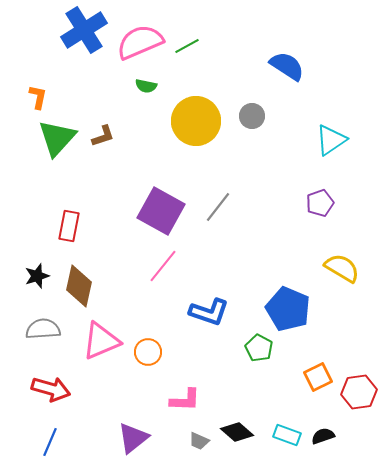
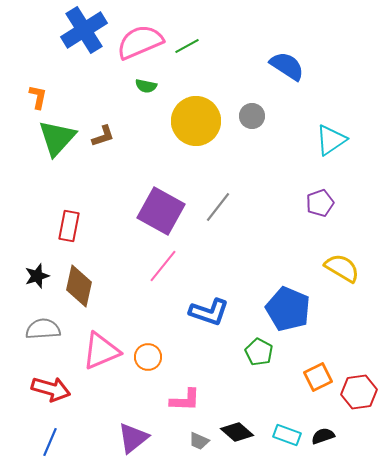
pink triangle: moved 10 px down
green pentagon: moved 4 px down
orange circle: moved 5 px down
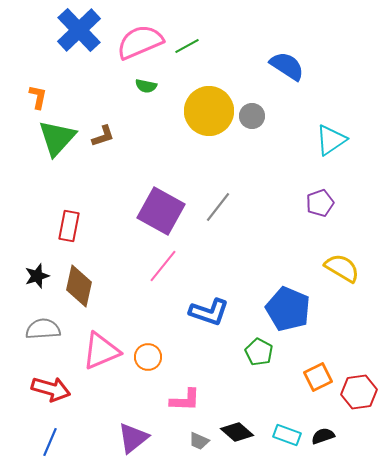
blue cross: moved 5 px left; rotated 12 degrees counterclockwise
yellow circle: moved 13 px right, 10 px up
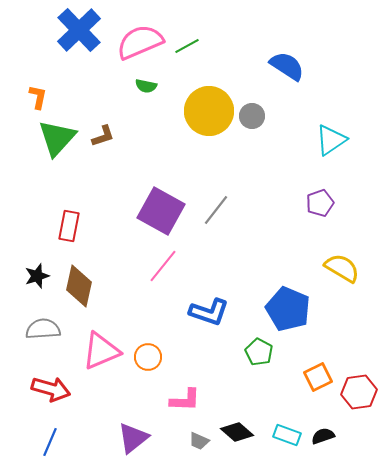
gray line: moved 2 px left, 3 px down
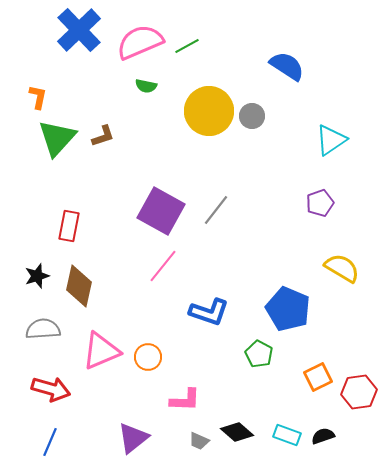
green pentagon: moved 2 px down
